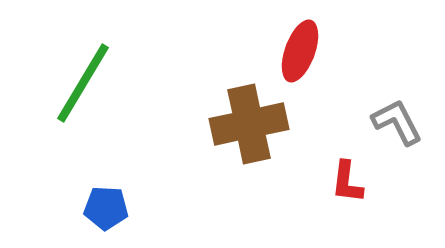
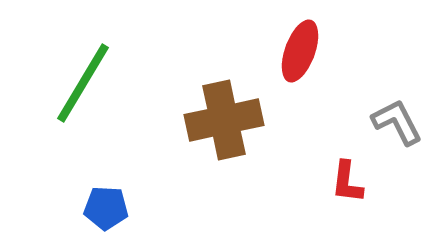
brown cross: moved 25 px left, 4 px up
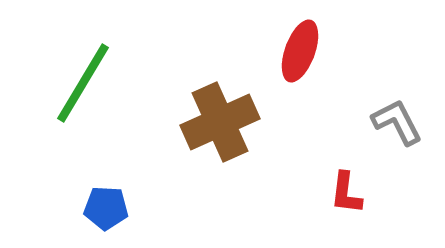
brown cross: moved 4 px left, 2 px down; rotated 12 degrees counterclockwise
red L-shape: moved 1 px left, 11 px down
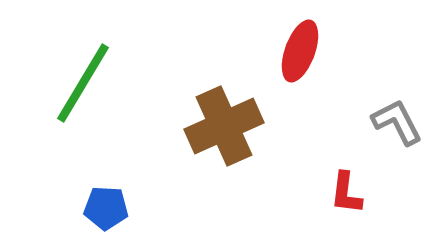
brown cross: moved 4 px right, 4 px down
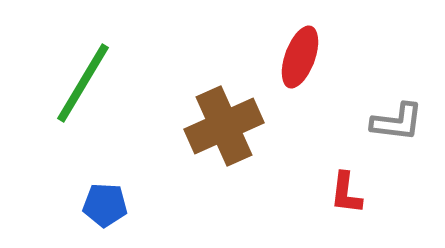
red ellipse: moved 6 px down
gray L-shape: rotated 124 degrees clockwise
blue pentagon: moved 1 px left, 3 px up
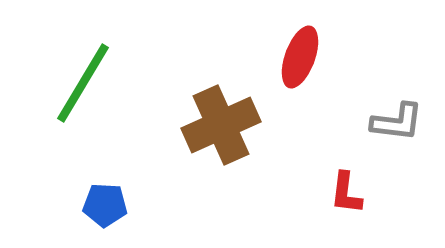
brown cross: moved 3 px left, 1 px up
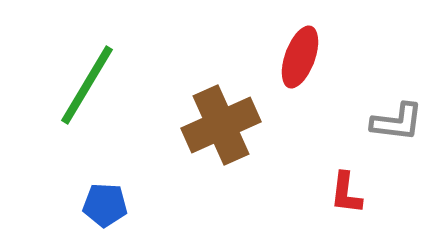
green line: moved 4 px right, 2 px down
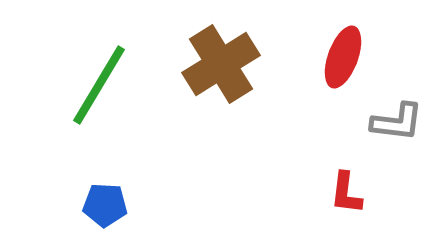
red ellipse: moved 43 px right
green line: moved 12 px right
brown cross: moved 61 px up; rotated 8 degrees counterclockwise
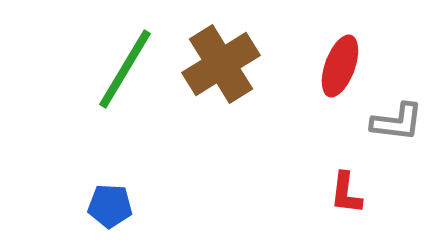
red ellipse: moved 3 px left, 9 px down
green line: moved 26 px right, 16 px up
blue pentagon: moved 5 px right, 1 px down
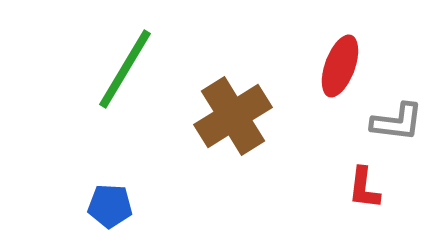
brown cross: moved 12 px right, 52 px down
red L-shape: moved 18 px right, 5 px up
